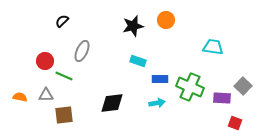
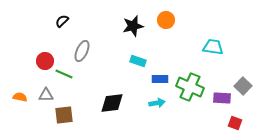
green line: moved 2 px up
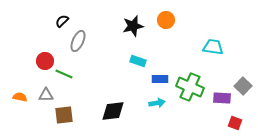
gray ellipse: moved 4 px left, 10 px up
black diamond: moved 1 px right, 8 px down
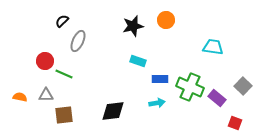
purple rectangle: moved 5 px left; rotated 36 degrees clockwise
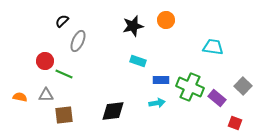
blue rectangle: moved 1 px right, 1 px down
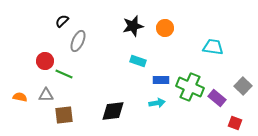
orange circle: moved 1 px left, 8 px down
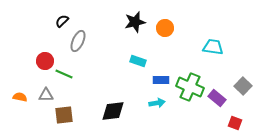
black star: moved 2 px right, 4 px up
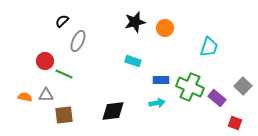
cyan trapezoid: moved 4 px left; rotated 100 degrees clockwise
cyan rectangle: moved 5 px left
orange semicircle: moved 5 px right
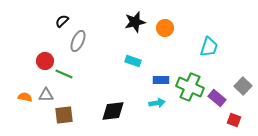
red square: moved 1 px left, 3 px up
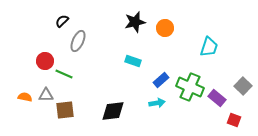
blue rectangle: rotated 42 degrees counterclockwise
brown square: moved 1 px right, 5 px up
